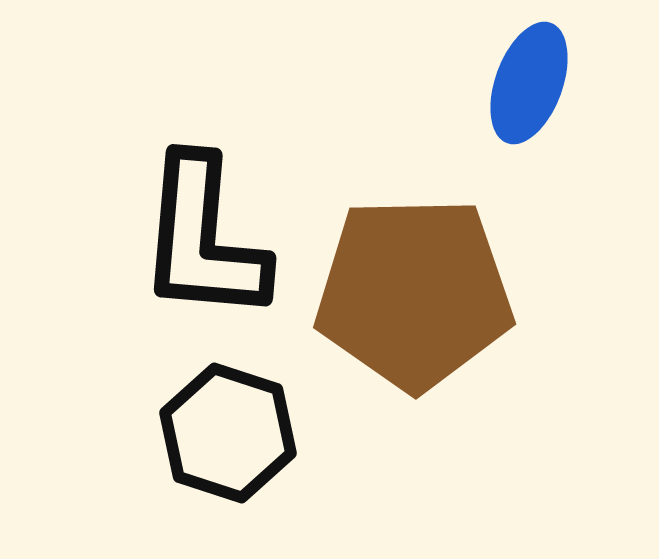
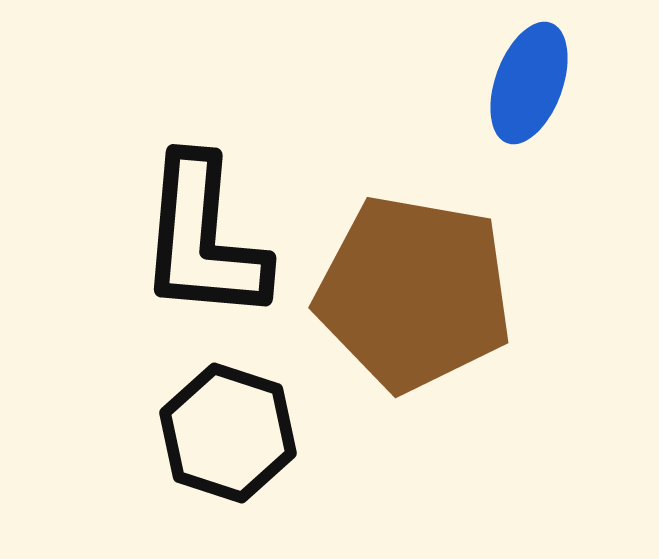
brown pentagon: rotated 11 degrees clockwise
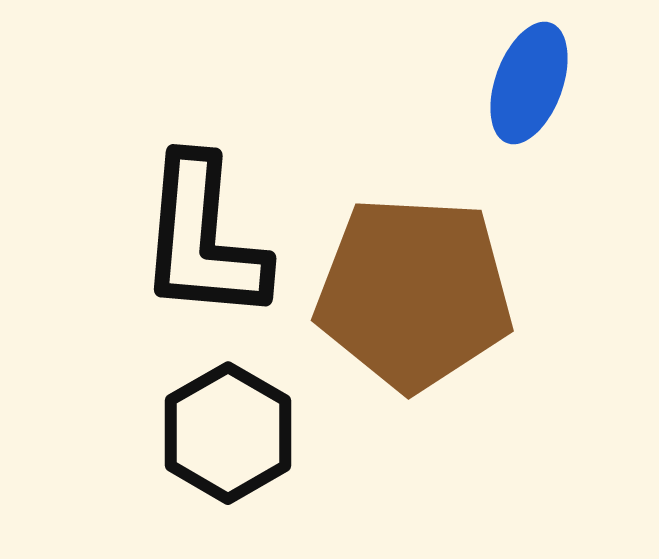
brown pentagon: rotated 7 degrees counterclockwise
black hexagon: rotated 12 degrees clockwise
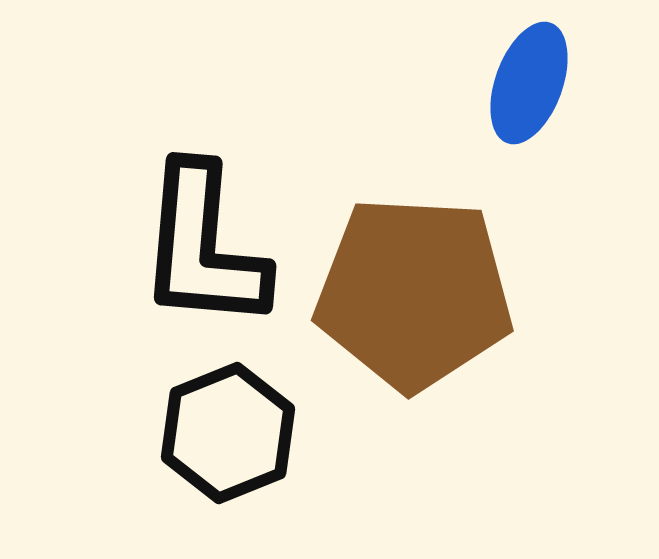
black L-shape: moved 8 px down
black hexagon: rotated 8 degrees clockwise
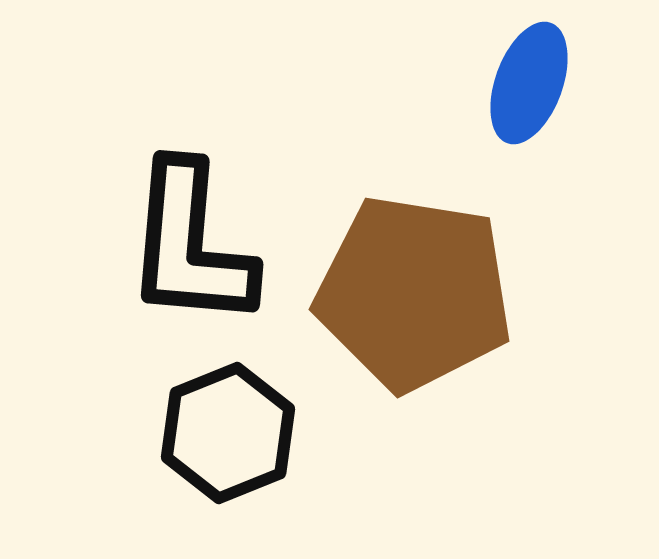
black L-shape: moved 13 px left, 2 px up
brown pentagon: rotated 6 degrees clockwise
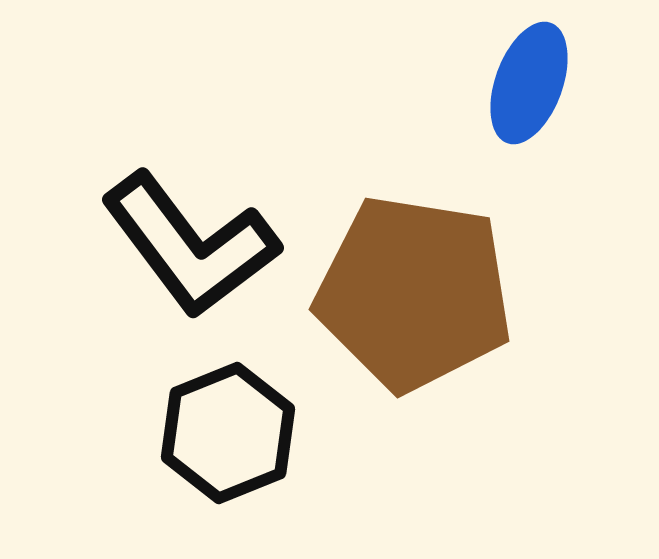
black L-shape: rotated 42 degrees counterclockwise
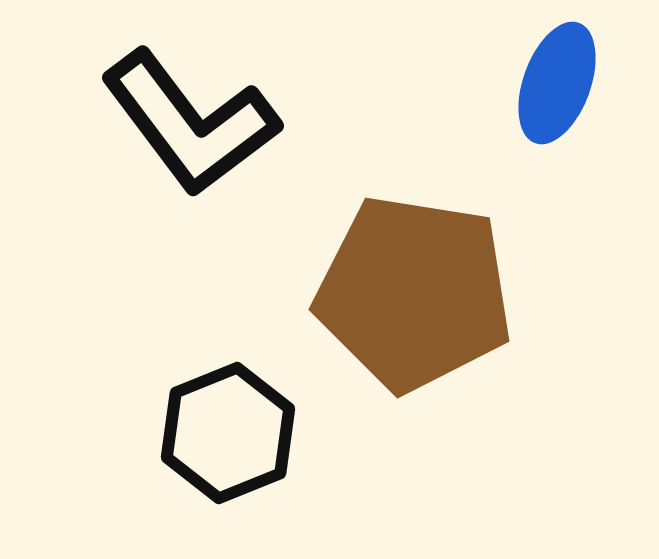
blue ellipse: moved 28 px right
black L-shape: moved 122 px up
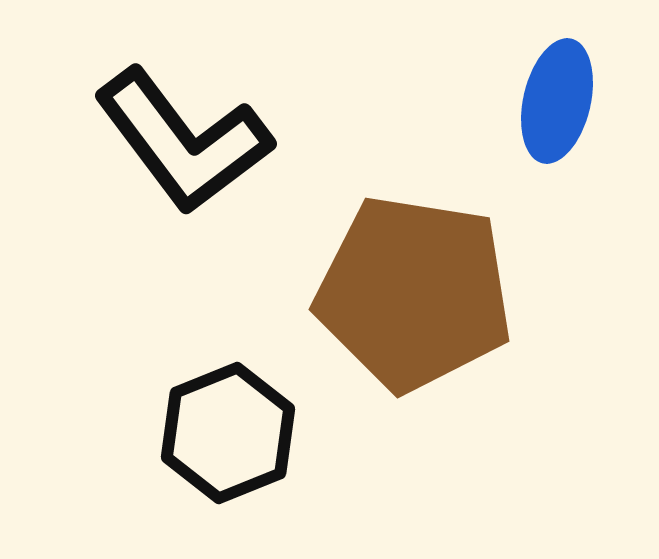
blue ellipse: moved 18 px down; rotated 7 degrees counterclockwise
black L-shape: moved 7 px left, 18 px down
